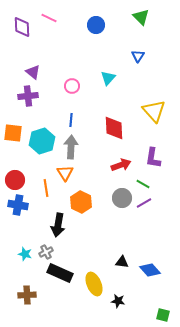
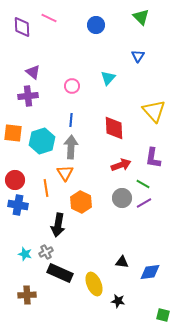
blue diamond: moved 2 px down; rotated 55 degrees counterclockwise
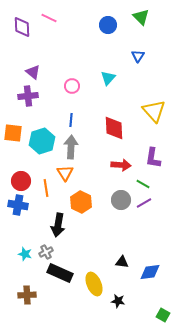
blue circle: moved 12 px right
red arrow: rotated 24 degrees clockwise
red circle: moved 6 px right, 1 px down
gray circle: moved 1 px left, 2 px down
green square: rotated 16 degrees clockwise
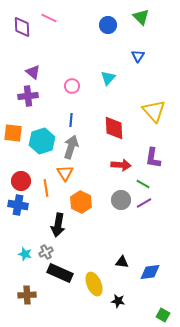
gray arrow: rotated 15 degrees clockwise
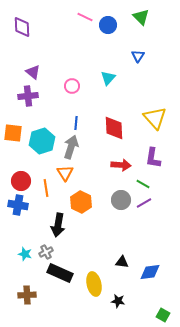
pink line: moved 36 px right, 1 px up
yellow triangle: moved 1 px right, 7 px down
blue line: moved 5 px right, 3 px down
yellow ellipse: rotated 10 degrees clockwise
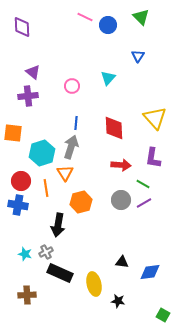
cyan hexagon: moved 12 px down
orange hexagon: rotated 20 degrees clockwise
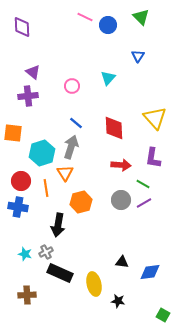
blue line: rotated 56 degrees counterclockwise
blue cross: moved 2 px down
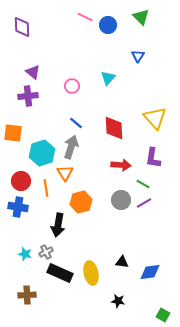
yellow ellipse: moved 3 px left, 11 px up
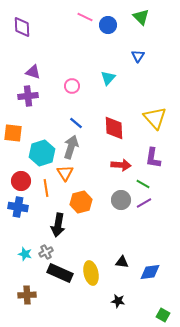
purple triangle: rotated 21 degrees counterclockwise
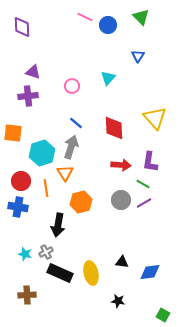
purple L-shape: moved 3 px left, 4 px down
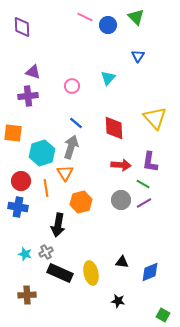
green triangle: moved 5 px left
blue diamond: rotated 15 degrees counterclockwise
